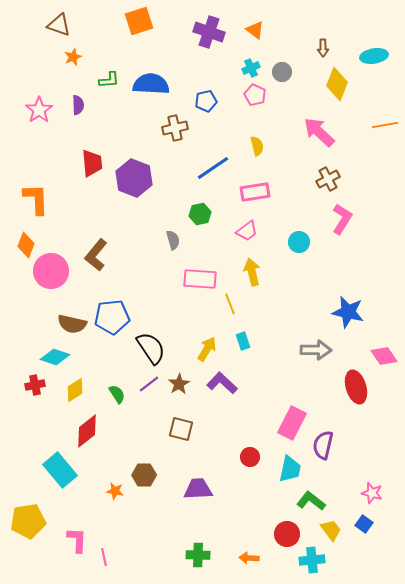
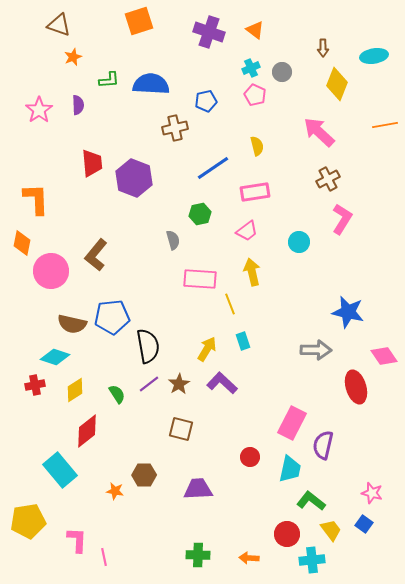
orange diamond at (26, 245): moved 4 px left, 2 px up; rotated 10 degrees counterclockwise
black semicircle at (151, 348): moved 3 px left, 2 px up; rotated 24 degrees clockwise
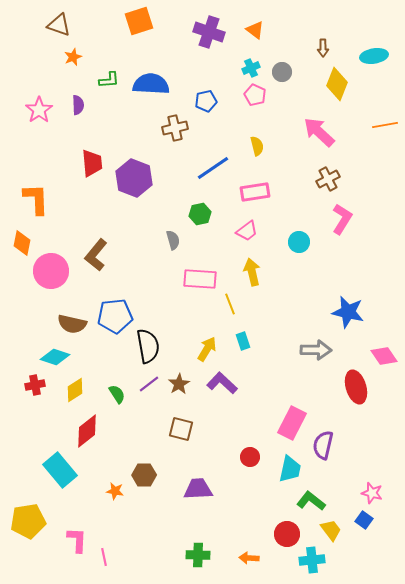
blue pentagon at (112, 317): moved 3 px right, 1 px up
blue square at (364, 524): moved 4 px up
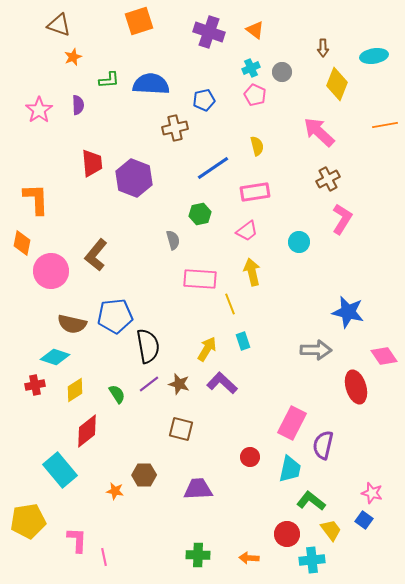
blue pentagon at (206, 101): moved 2 px left, 1 px up
brown star at (179, 384): rotated 25 degrees counterclockwise
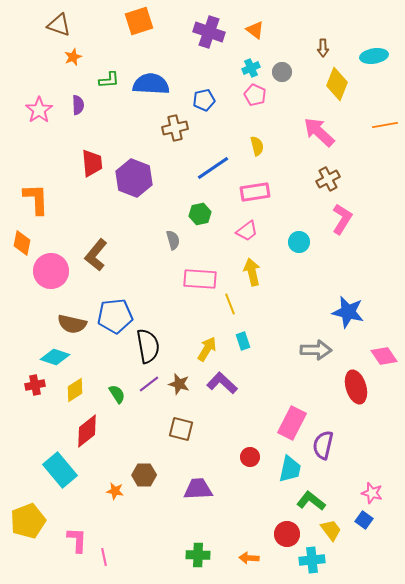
yellow pentagon at (28, 521): rotated 12 degrees counterclockwise
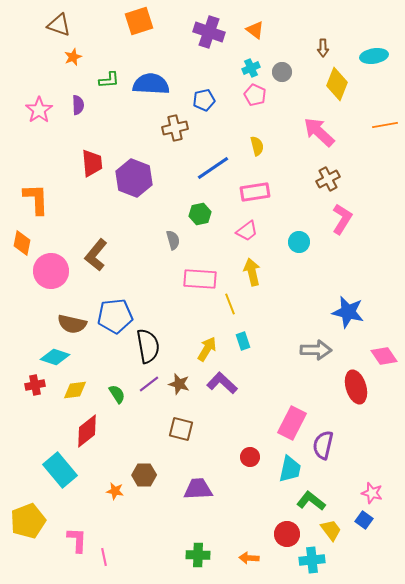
yellow diamond at (75, 390): rotated 25 degrees clockwise
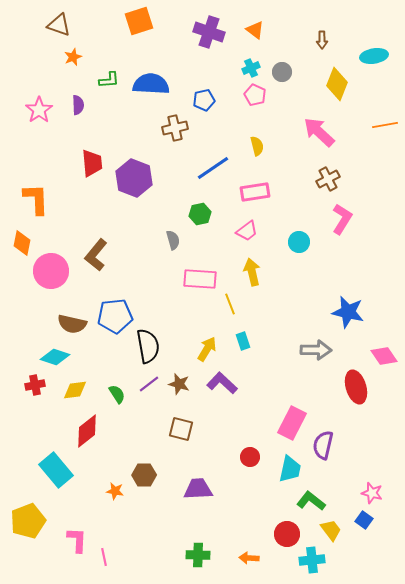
brown arrow at (323, 48): moved 1 px left, 8 px up
cyan rectangle at (60, 470): moved 4 px left
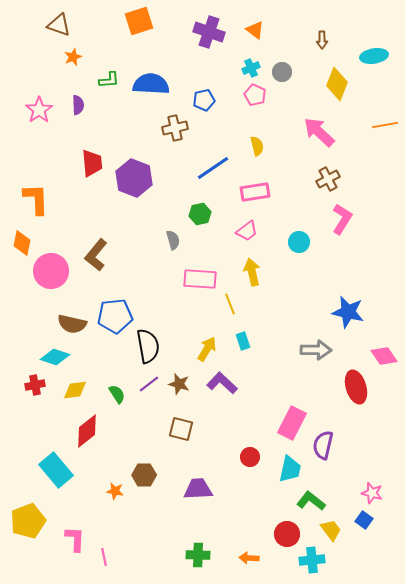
pink L-shape at (77, 540): moved 2 px left, 1 px up
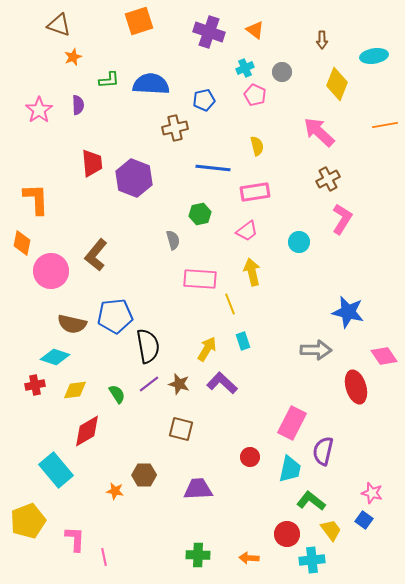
cyan cross at (251, 68): moved 6 px left
blue line at (213, 168): rotated 40 degrees clockwise
red diamond at (87, 431): rotated 8 degrees clockwise
purple semicircle at (323, 445): moved 6 px down
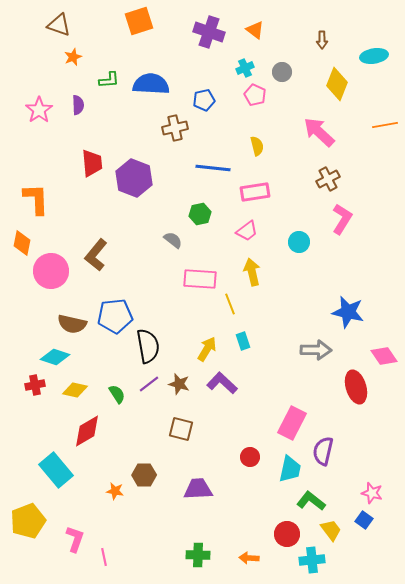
gray semicircle at (173, 240): rotated 36 degrees counterclockwise
yellow diamond at (75, 390): rotated 20 degrees clockwise
pink L-shape at (75, 539): rotated 16 degrees clockwise
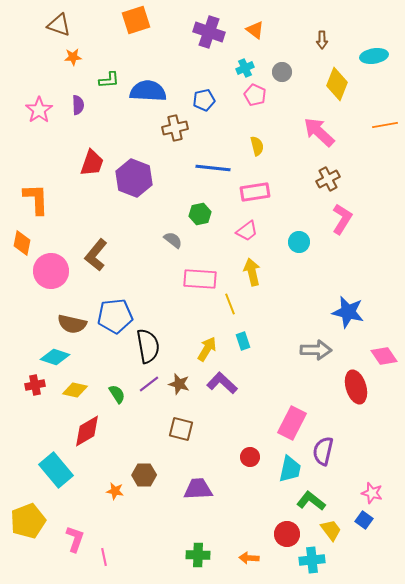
orange square at (139, 21): moved 3 px left, 1 px up
orange star at (73, 57): rotated 18 degrees clockwise
blue semicircle at (151, 84): moved 3 px left, 7 px down
red trapezoid at (92, 163): rotated 24 degrees clockwise
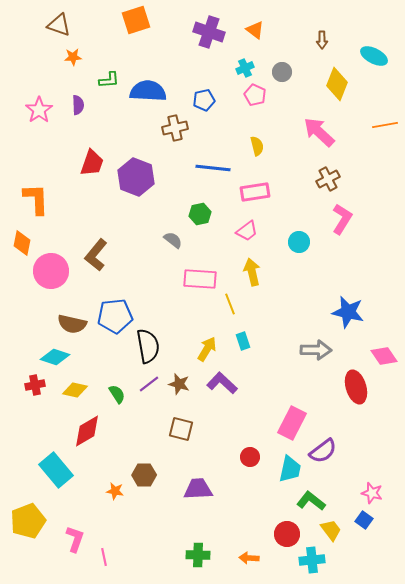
cyan ellipse at (374, 56): rotated 36 degrees clockwise
purple hexagon at (134, 178): moved 2 px right, 1 px up
purple semicircle at (323, 451): rotated 140 degrees counterclockwise
